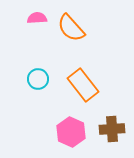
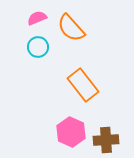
pink semicircle: rotated 18 degrees counterclockwise
cyan circle: moved 32 px up
brown cross: moved 6 px left, 11 px down
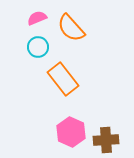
orange rectangle: moved 20 px left, 6 px up
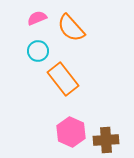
cyan circle: moved 4 px down
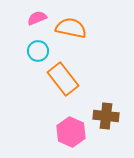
orange semicircle: rotated 144 degrees clockwise
brown cross: moved 24 px up; rotated 10 degrees clockwise
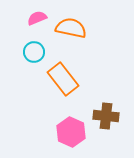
cyan circle: moved 4 px left, 1 px down
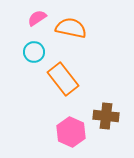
pink semicircle: rotated 12 degrees counterclockwise
